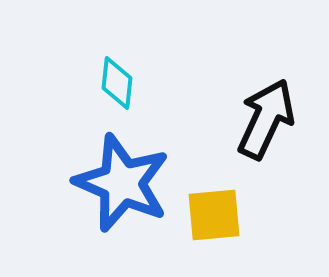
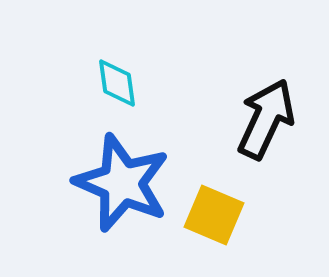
cyan diamond: rotated 14 degrees counterclockwise
yellow square: rotated 28 degrees clockwise
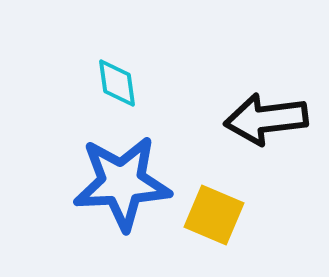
black arrow: rotated 122 degrees counterclockwise
blue star: rotated 26 degrees counterclockwise
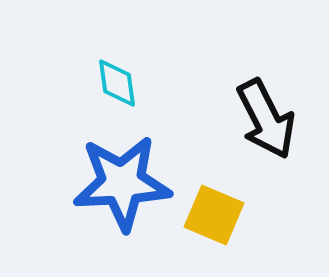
black arrow: rotated 110 degrees counterclockwise
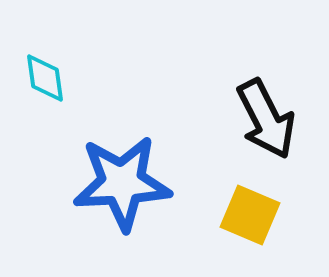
cyan diamond: moved 72 px left, 5 px up
yellow square: moved 36 px right
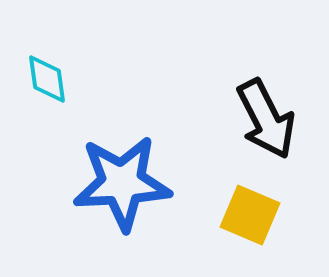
cyan diamond: moved 2 px right, 1 px down
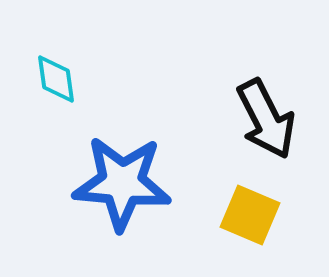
cyan diamond: moved 9 px right
blue star: rotated 8 degrees clockwise
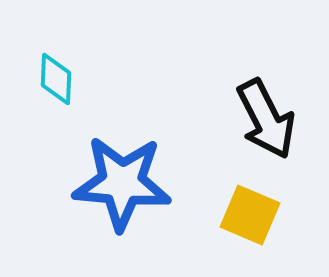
cyan diamond: rotated 10 degrees clockwise
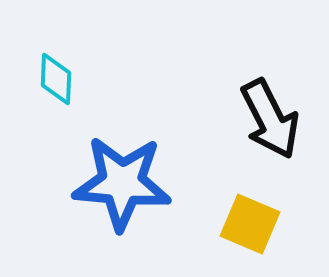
black arrow: moved 4 px right
yellow square: moved 9 px down
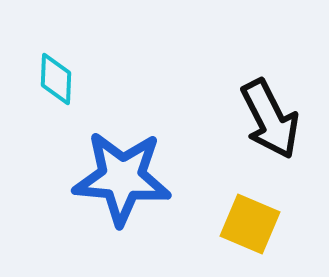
blue star: moved 5 px up
